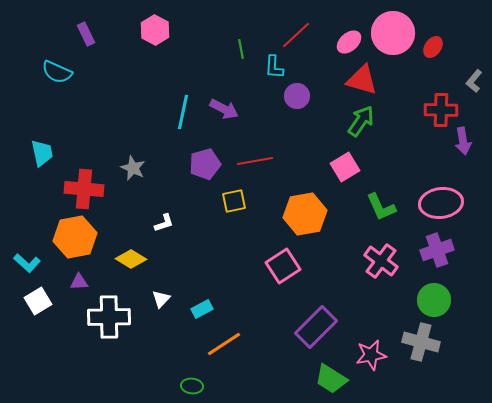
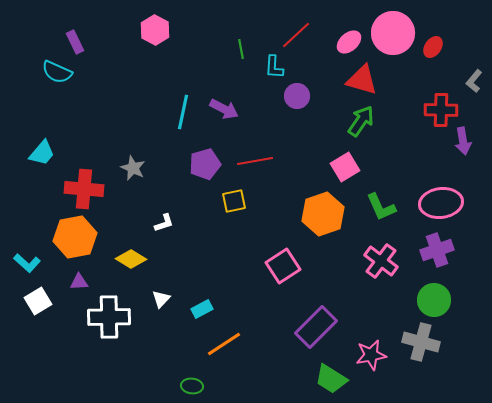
purple rectangle at (86, 34): moved 11 px left, 8 px down
cyan trapezoid at (42, 153): rotated 52 degrees clockwise
orange hexagon at (305, 214): moved 18 px right; rotated 9 degrees counterclockwise
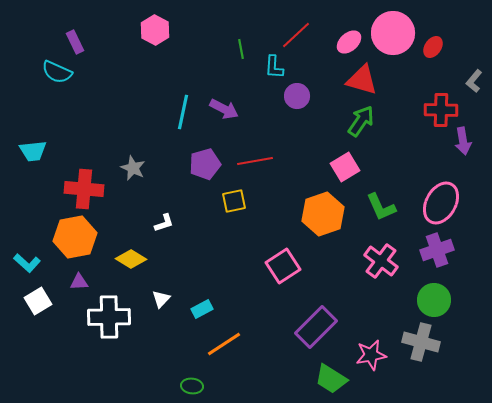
cyan trapezoid at (42, 153): moved 9 px left, 2 px up; rotated 44 degrees clockwise
pink ellipse at (441, 203): rotated 54 degrees counterclockwise
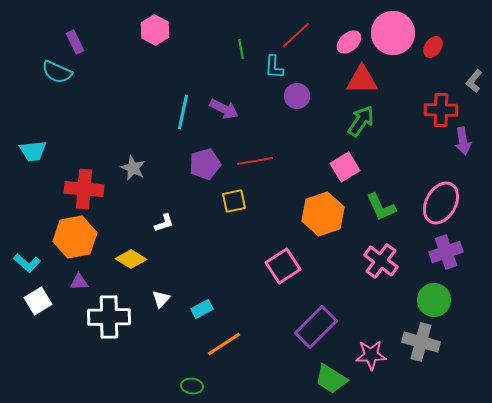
red triangle at (362, 80): rotated 16 degrees counterclockwise
purple cross at (437, 250): moved 9 px right, 2 px down
pink star at (371, 355): rotated 8 degrees clockwise
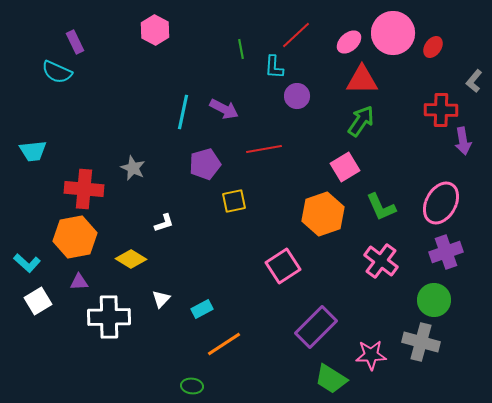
red line at (255, 161): moved 9 px right, 12 px up
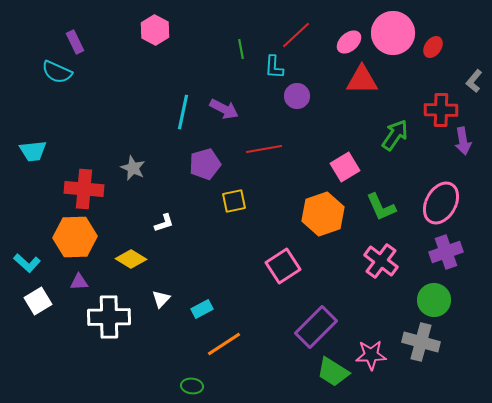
green arrow at (361, 121): moved 34 px right, 14 px down
orange hexagon at (75, 237): rotated 9 degrees clockwise
green trapezoid at (331, 379): moved 2 px right, 7 px up
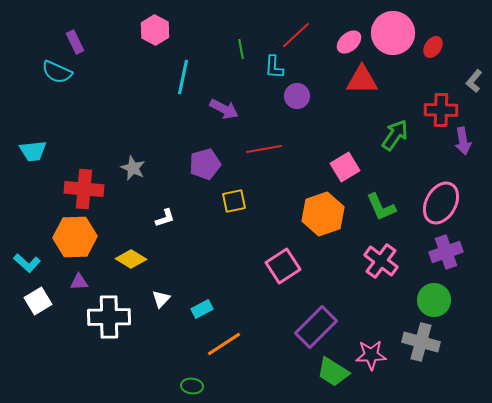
cyan line at (183, 112): moved 35 px up
white L-shape at (164, 223): moved 1 px right, 5 px up
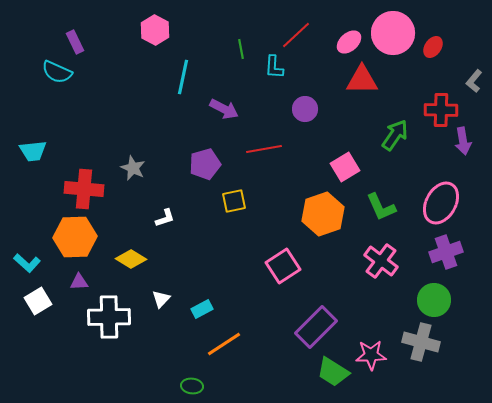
purple circle at (297, 96): moved 8 px right, 13 px down
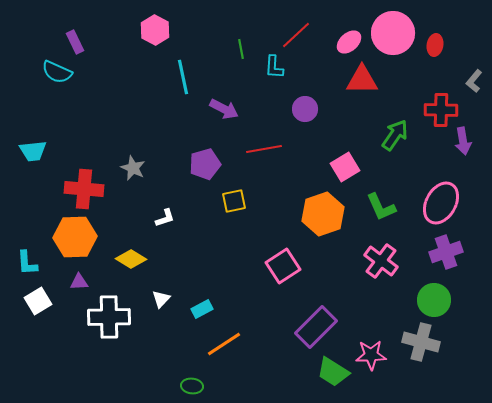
red ellipse at (433, 47): moved 2 px right, 2 px up; rotated 25 degrees counterclockwise
cyan line at (183, 77): rotated 24 degrees counterclockwise
cyan L-shape at (27, 263): rotated 44 degrees clockwise
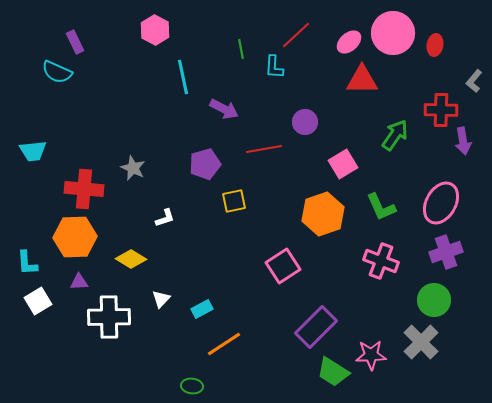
purple circle at (305, 109): moved 13 px down
pink square at (345, 167): moved 2 px left, 3 px up
pink cross at (381, 261): rotated 16 degrees counterclockwise
gray cross at (421, 342): rotated 30 degrees clockwise
